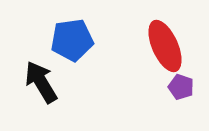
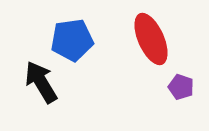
red ellipse: moved 14 px left, 7 px up
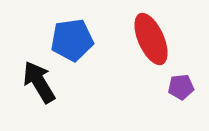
black arrow: moved 2 px left
purple pentagon: rotated 25 degrees counterclockwise
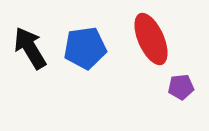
blue pentagon: moved 13 px right, 8 px down
black arrow: moved 9 px left, 34 px up
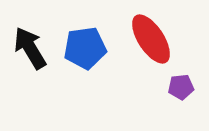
red ellipse: rotated 9 degrees counterclockwise
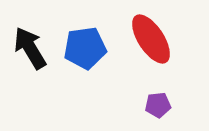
purple pentagon: moved 23 px left, 18 px down
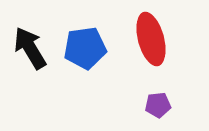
red ellipse: rotated 18 degrees clockwise
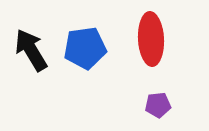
red ellipse: rotated 12 degrees clockwise
black arrow: moved 1 px right, 2 px down
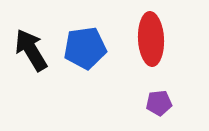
purple pentagon: moved 1 px right, 2 px up
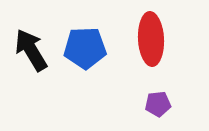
blue pentagon: rotated 6 degrees clockwise
purple pentagon: moved 1 px left, 1 px down
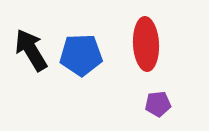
red ellipse: moved 5 px left, 5 px down
blue pentagon: moved 4 px left, 7 px down
